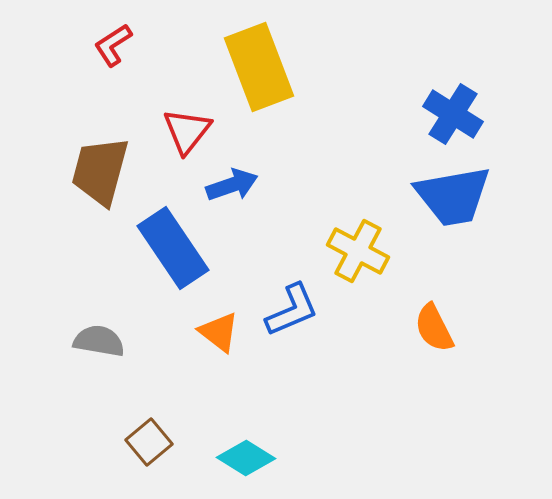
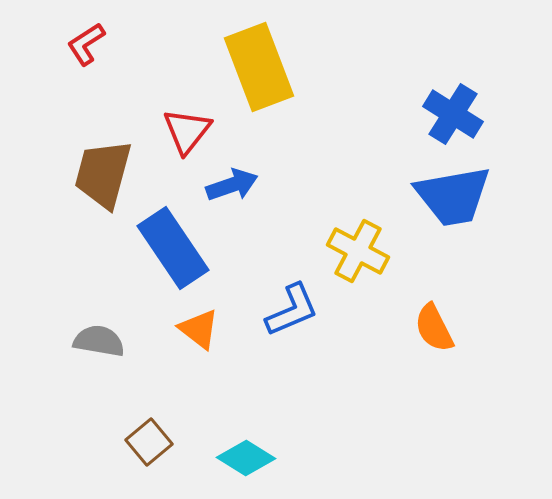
red L-shape: moved 27 px left, 1 px up
brown trapezoid: moved 3 px right, 3 px down
orange triangle: moved 20 px left, 3 px up
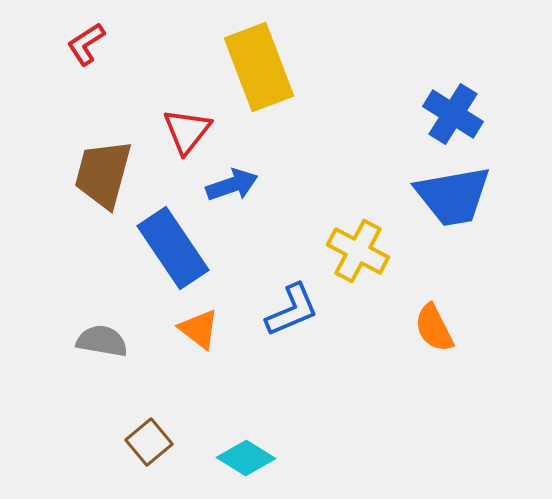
gray semicircle: moved 3 px right
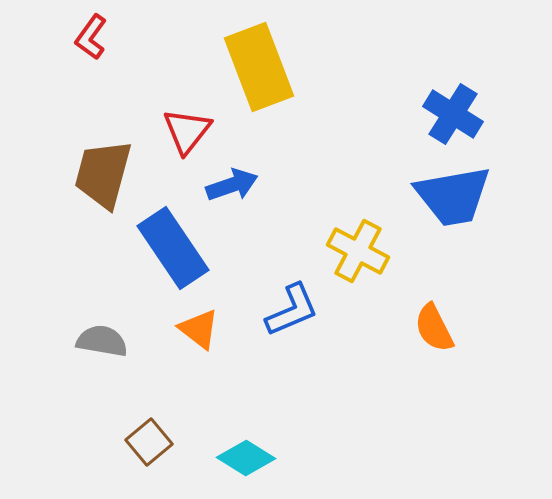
red L-shape: moved 5 px right, 7 px up; rotated 21 degrees counterclockwise
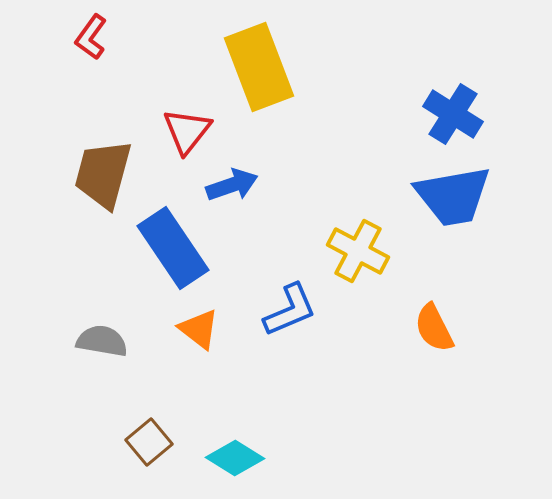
blue L-shape: moved 2 px left
cyan diamond: moved 11 px left
